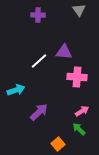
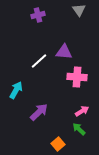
purple cross: rotated 16 degrees counterclockwise
cyan arrow: rotated 42 degrees counterclockwise
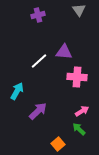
cyan arrow: moved 1 px right, 1 px down
purple arrow: moved 1 px left, 1 px up
